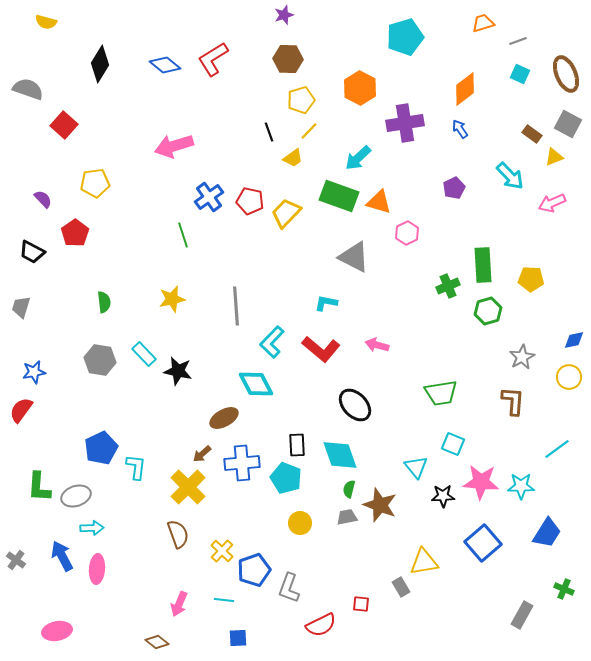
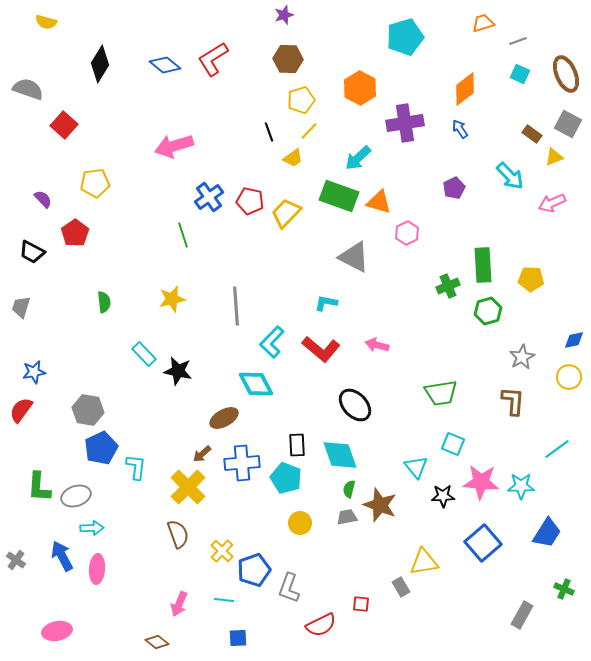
gray hexagon at (100, 360): moved 12 px left, 50 px down
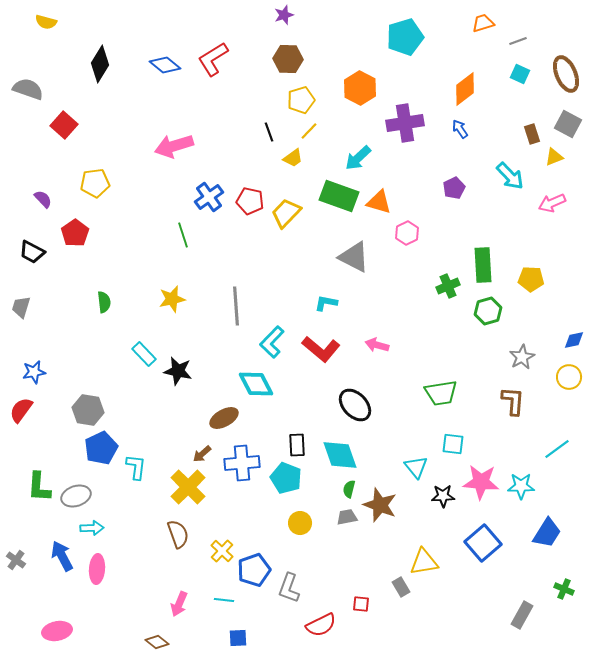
brown rectangle at (532, 134): rotated 36 degrees clockwise
cyan square at (453, 444): rotated 15 degrees counterclockwise
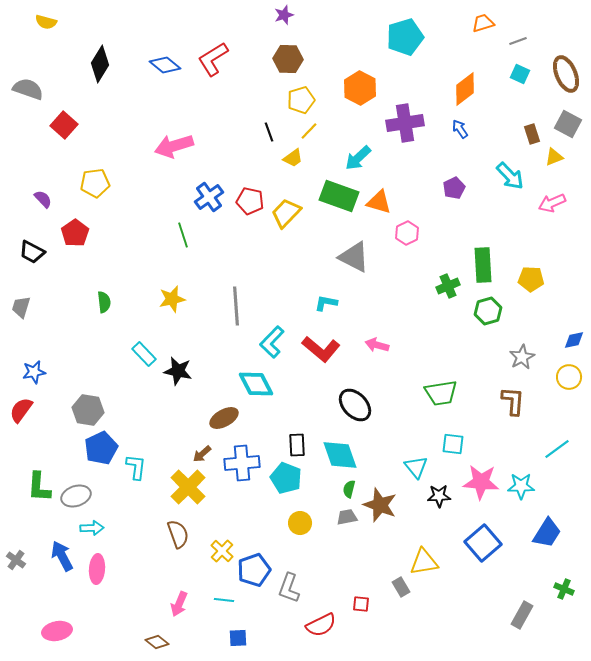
black star at (443, 496): moved 4 px left
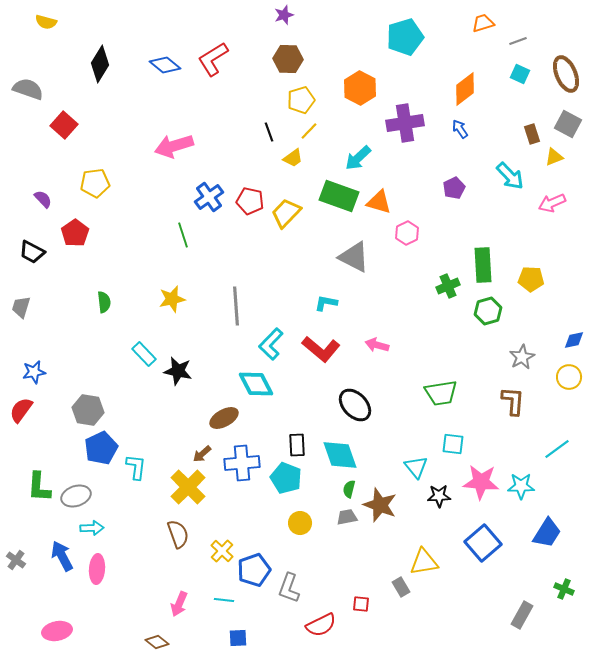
cyan L-shape at (272, 342): moved 1 px left, 2 px down
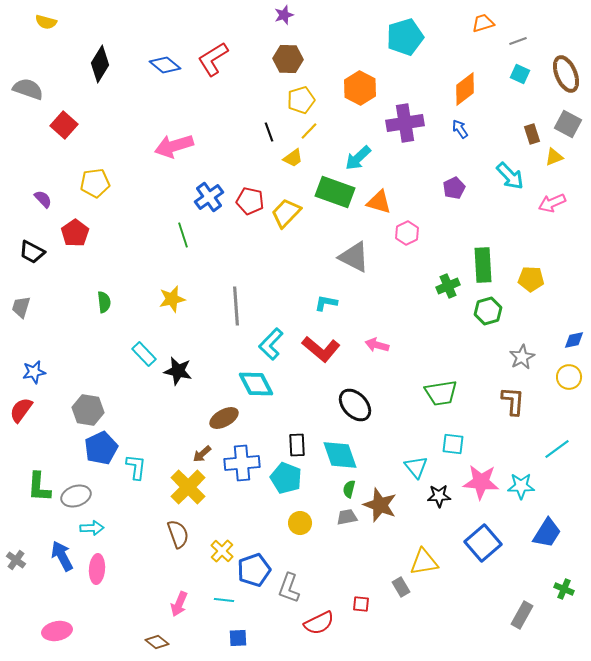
green rectangle at (339, 196): moved 4 px left, 4 px up
red semicircle at (321, 625): moved 2 px left, 2 px up
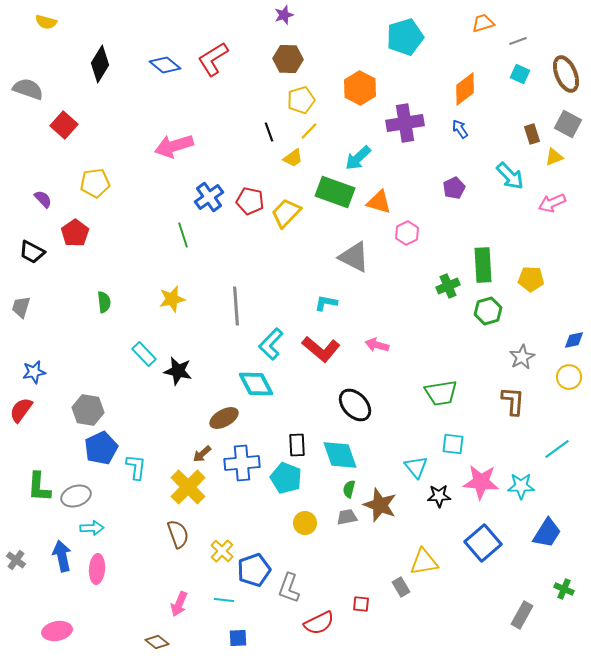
yellow circle at (300, 523): moved 5 px right
blue arrow at (62, 556): rotated 16 degrees clockwise
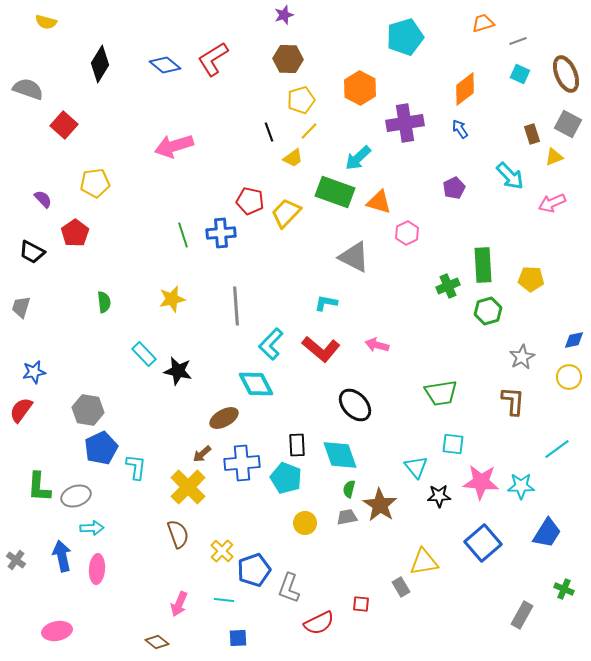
blue cross at (209, 197): moved 12 px right, 36 px down; rotated 32 degrees clockwise
brown star at (380, 505): rotated 12 degrees clockwise
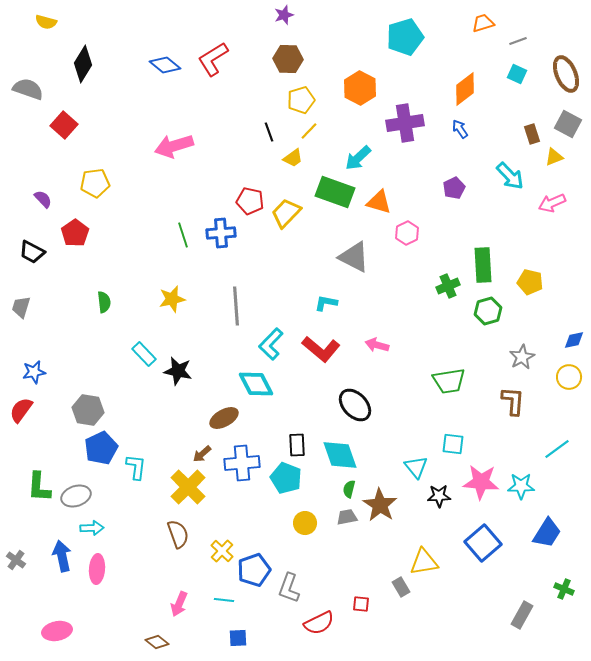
black diamond at (100, 64): moved 17 px left
cyan square at (520, 74): moved 3 px left
yellow pentagon at (531, 279): moved 1 px left, 3 px down; rotated 10 degrees clockwise
green trapezoid at (441, 393): moved 8 px right, 12 px up
